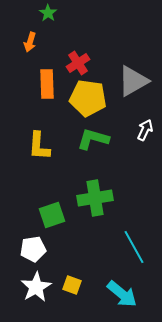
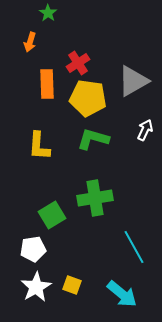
green square: rotated 12 degrees counterclockwise
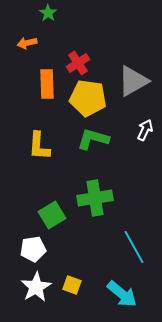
orange arrow: moved 3 px left, 1 px down; rotated 60 degrees clockwise
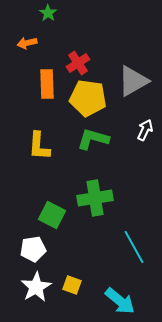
green square: rotated 32 degrees counterclockwise
cyan arrow: moved 2 px left, 7 px down
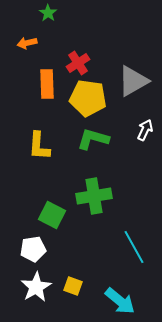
green cross: moved 1 px left, 2 px up
yellow square: moved 1 px right, 1 px down
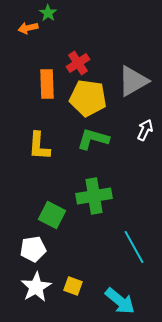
orange arrow: moved 1 px right, 15 px up
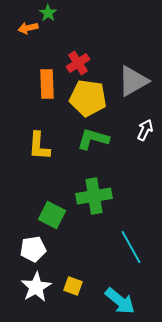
cyan line: moved 3 px left
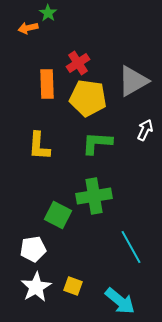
green L-shape: moved 4 px right, 4 px down; rotated 12 degrees counterclockwise
green square: moved 6 px right
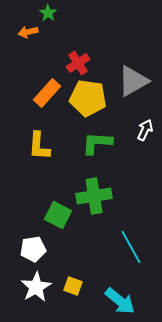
orange arrow: moved 4 px down
orange rectangle: moved 9 px down; rotated 44 degrees clockwise
